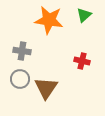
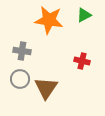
green triangle: rotated 14 degrees clockwise
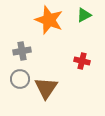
orange star: rotated 12 degrees clockwise
gray cross: rotated 18 degrees counterclockwise
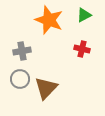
red cross: moved 12 px up
brown triangle: rotated 10 degrees clockwise
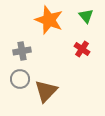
green triangle: moved 2 px right, 1 px down; rotated 42 degrees counterclockwise
red cross: rotated 21 degrees clockwise
brown triangle: moved 3 px down
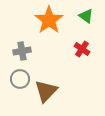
green triangle: rotated 14 degrees counterclockwise
orange star: rotated 16 degrees clockwise
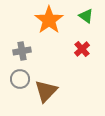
red cross: rotated 14 degrees clockwise
